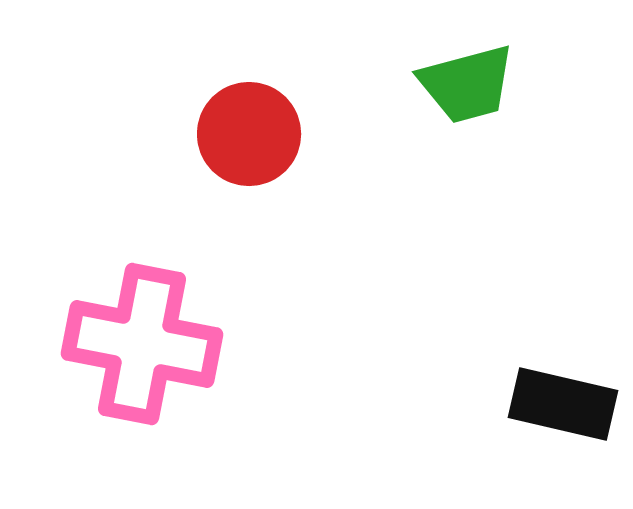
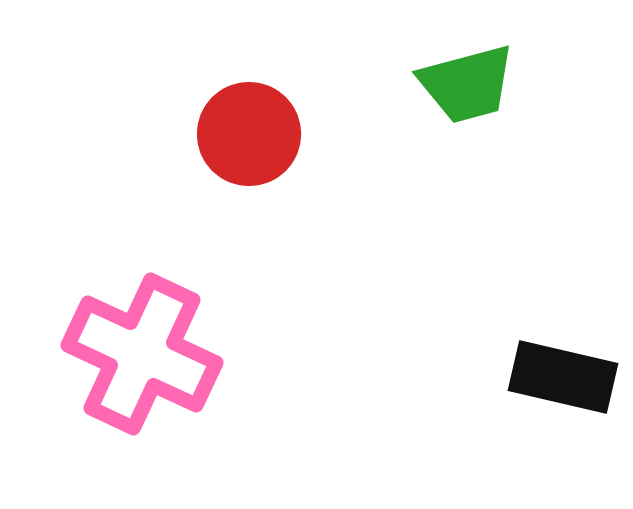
pink cross: moved 10 px down; rotated 14 degrees clockwise
black rectangle: moved 27 px up
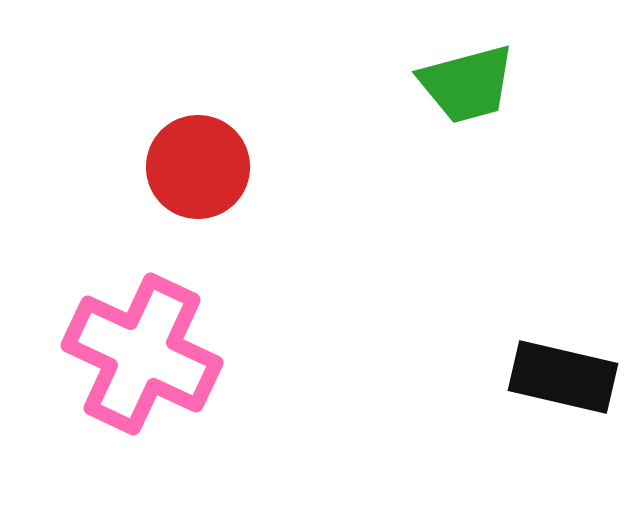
red circle: moved 51 px left, 33 px down
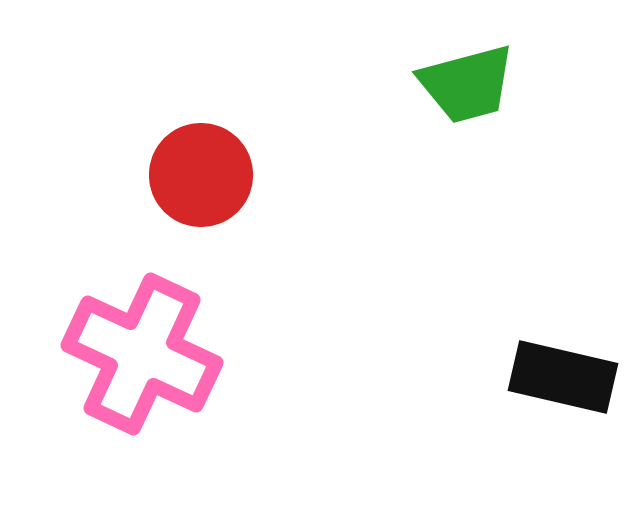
red circle: moved 3 px right, 8 px down
